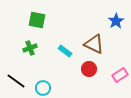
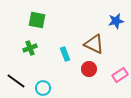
blue star: rotated 21 degrees clockwise
cyan rectangle: moved 3 px down; rotated 32 degrees clockwise
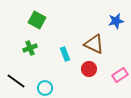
green square: rotated 18 degrees clockwise
cyan circle: moved 2 px right
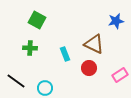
green cross: rotated 24 degrees clockwise
red circle: moved 1 px up
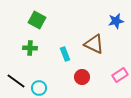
red circle: moved 7 px left, 9 px down
cyan circle: moved 6 px left
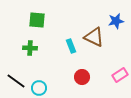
green square: rotated 24 degrees counterclockwise
brown triangle: moved 7 px up
cyan rectangle: moved 6 px right, 8 px up
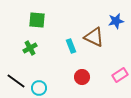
green cross: rotated 32 degrees counterclockwise
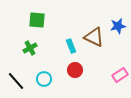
blue star: moved 2 px right, 5 px down
red circle: moved 7 px left, 7 px up
black line: rotated 12 degrees clockwise
cyan circle: moved 5 px right, 9 px up
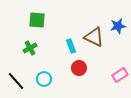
red circle: moved 4 px right, 2 px up
